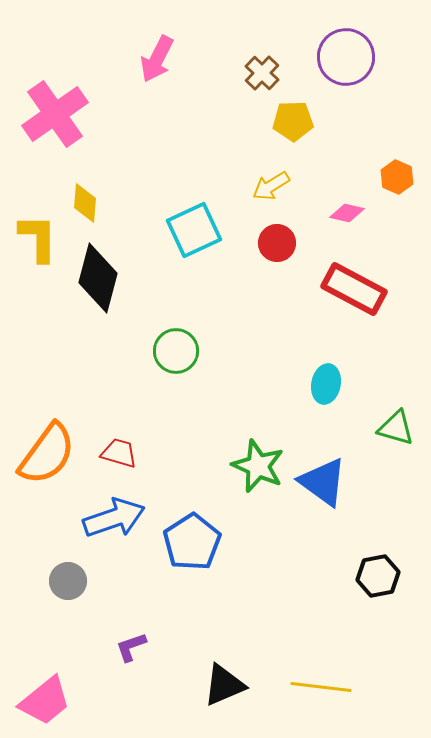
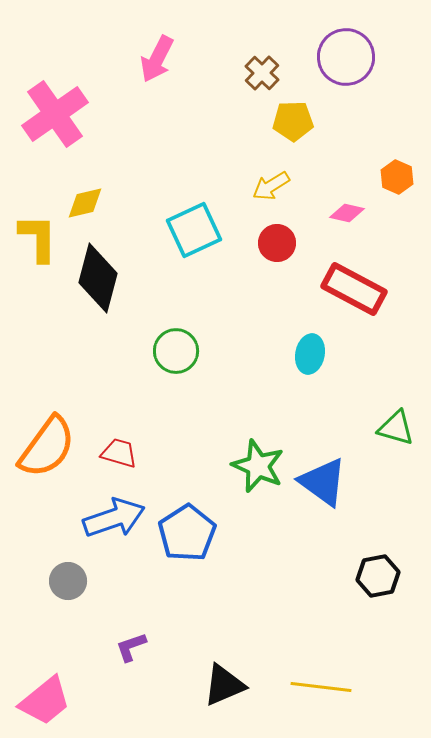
yellow diamond: rotated 72 degrees clockwise
cyan ellipse: moved 16 px left, 30 px up
orange semicircle: moved 7 px up
blue pentagon: moved 5 px left, 9 px up
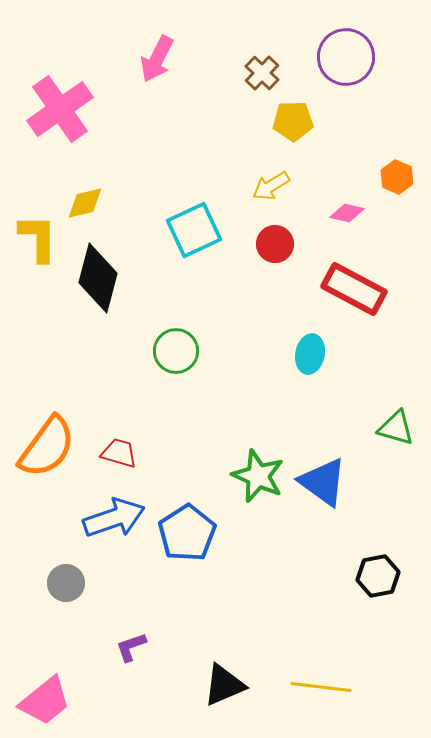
pink cross: moved 5 px right, 5 px up
red circle: moved 2 px left, 1 px down
green star: moved 10 px down
gray circle: moved 2 px left, 2 px down
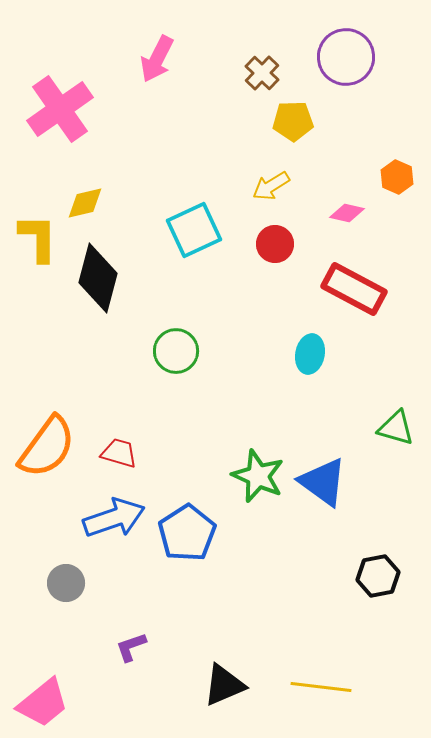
pink trapezoid: moved 2 px left, 2 px down
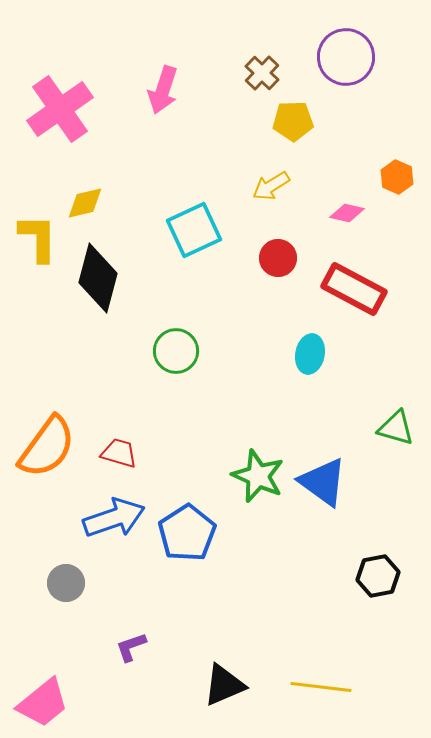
pink arrow: moved 6 px right, 31 px down; rotated 9 degrees counterclockwise
red circle: moved 3 px right, 14 px down
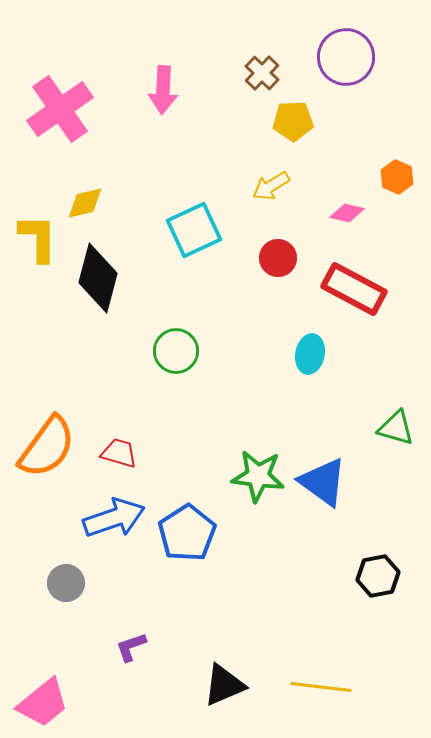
pink arrow: rotated 15 degrees counterclockwise
green star: rotated 16 degrees counterclockwise
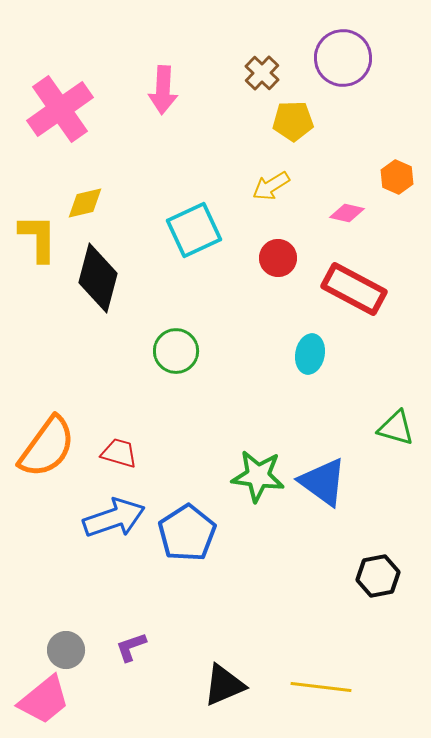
purple circle: moved 3 px left, 1 px down
gray circle: moved 67 px down
pink trapezoid: moved 1 px right, 3 px up
